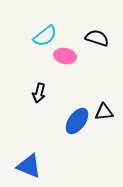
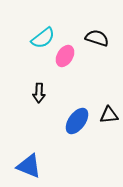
cyan semicircle: moved 2 px left, 2 px down
pink ellipse: rotated 70 degrees counterclockwise
black arrow: rotated 12 degrees counterclockwise
black triangle: moved 5 px right, 3 px down
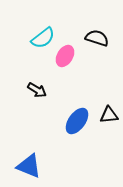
black arrow: moved 2 px left, 3 px up; rotated 60 degrees counterclockwise
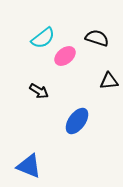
pink ellipse: rotated 20 degrees clockwise
black arrow: moved 2 px right, 1 px down
black triangle: moved 34 px up
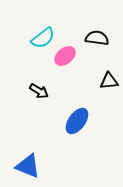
black semicircle: rotated 10 degrees counterclockwise
blue triangle: moved 1 px left
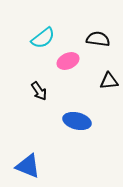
black semicircle: moved 1 px right, 1 px down
pink ellipse: moved 3 px right, 5 px down; rotated 15 degrees clockwise
black arrow: rotated 24 degrees clockwise
blue ellipse: rotated 68 degrees clockwise
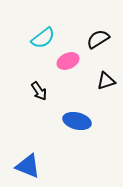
black semicircle: rotated 40 degrees counterclockwise
black triangle: moved 3 px left; rotated 12 degrees counterclockwise
